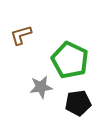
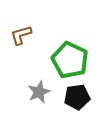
gray star: moved 2 px left, 5 px down; rotated 15 degrees counterclockwise
black pentagon: moved 1 px left, 6 px up
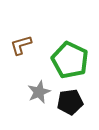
brown L-shape: moved 10 px down
black pentagon: moved 7 px left, 5 px down
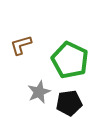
black pentagon: moved 1 px left, 1 px down
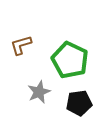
black pentagon: moved 10 px right
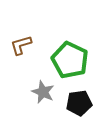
gray star: moved 4 px right; rotated 25 degrees counterclockwise
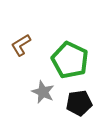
brown L-shape: rotated 15 degrees counterclockwise
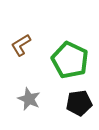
gray star: moved 14 px left, 7 px down
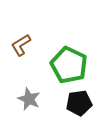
green pentagon: moved 1 px left, 5 px down
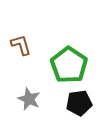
brown L-shape: rotated 105 degrees clockwise
green pentagon: rotated 9 degrees clockwise
